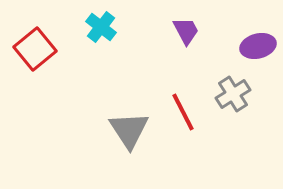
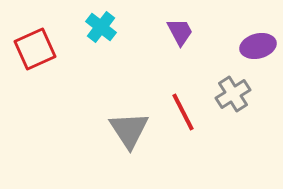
purple trapezoid: moved 6 px left, 1 px down
red square: rotated 15 degrees clockwise
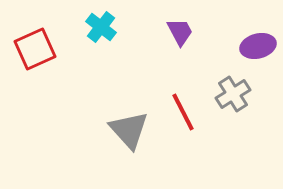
gray triangle: rotated 9 degrees counterclockwise
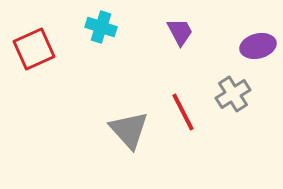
cyan cross: rotated 20 degrees counterclockwise
red square: moved 1 px left
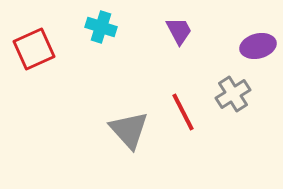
purple trapezoid: moved 1 px left, 1 px up
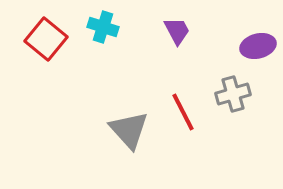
cyan cross: moved 2 px right
purple trapezoid: moved 2 px left
red square: moved 12 px right, 10 px up; rotated 27 degrees counterclockwise
gray cross: rotated 16 degrees clockwise
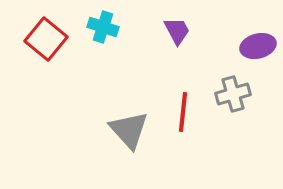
red line: rotated 33 degrees clockwise
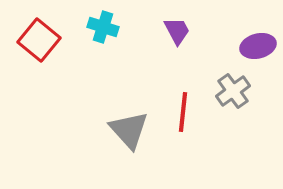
red square: moved 7 px left, 1 px down
gray cross: moved 3 px up; rotated 20 degrees counterclockwise
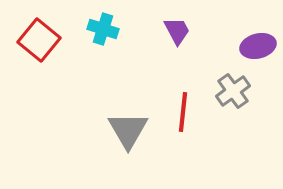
cyan cross: moved 2 px down
gray triangle: moved 1 px left; rotated 12 degrees clockwise
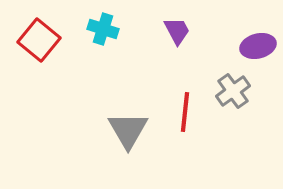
red line: moved 2 px right
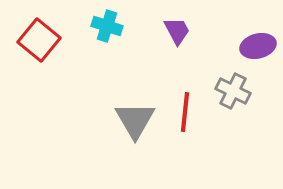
cyan cross: moved 4 px right, 3 px up
gray cross: rotated 28 degrees counterclockwise
gray triangle: moved 7 px right, 10 px up
